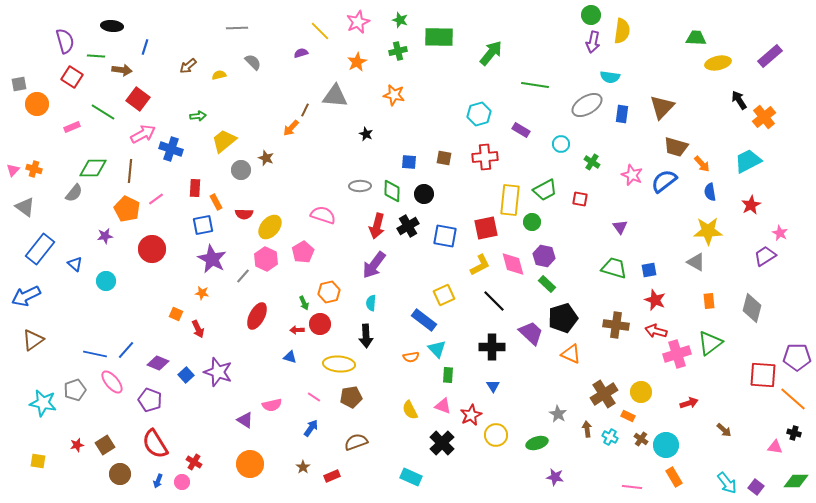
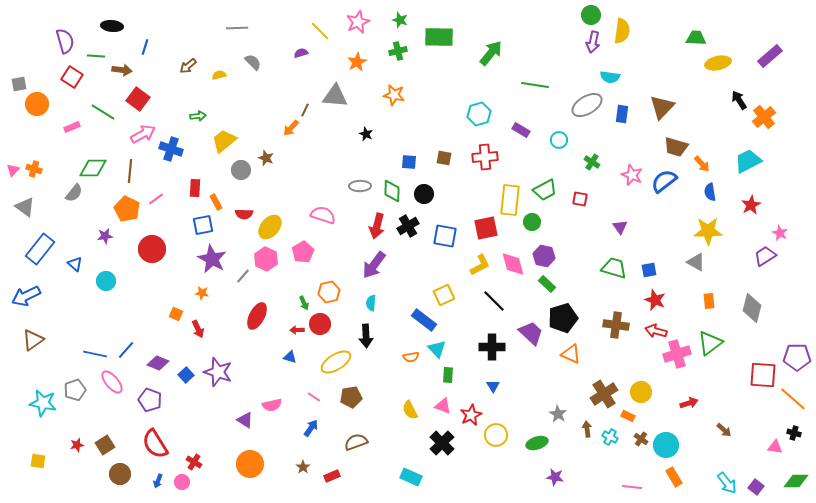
cyan circle at (561, 144): moved 2 px left, 4 px up
yellow ellipse at (339, 364): moved 3 px left, 2 px up; rotated 36 degrees counterclockwise
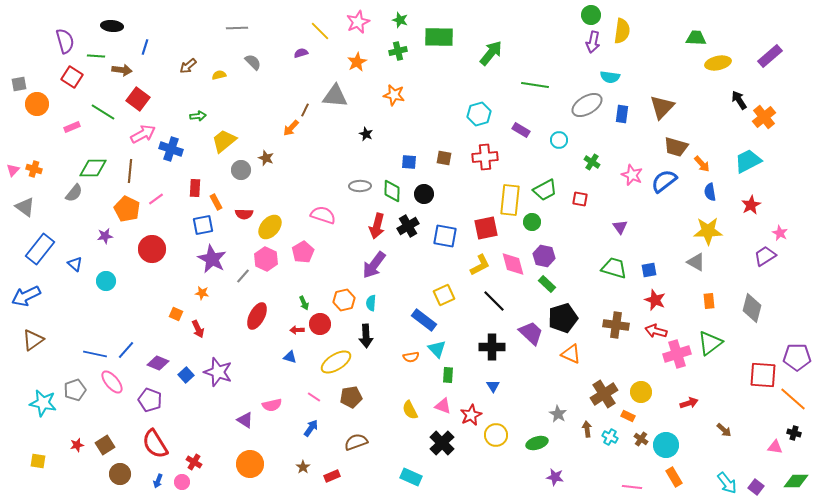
orange hexagon at (329, 292): moved 15 px right, 8 px down
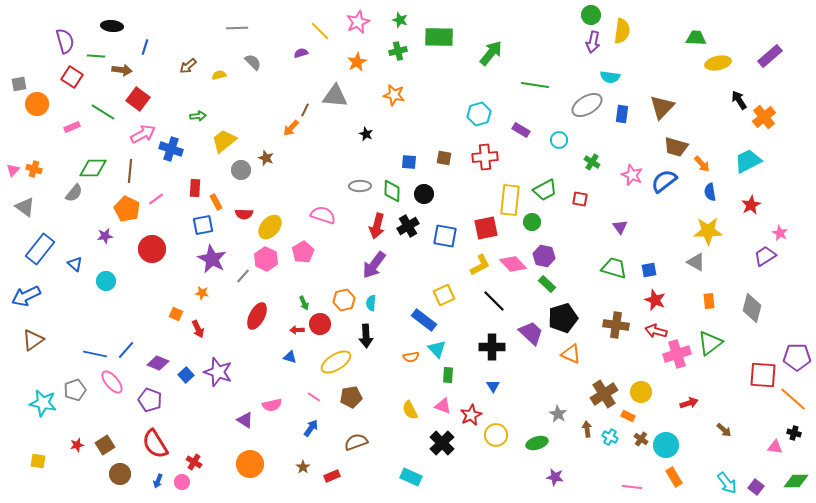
pink diamond at (513, 264): rotated 28 degrees counterclockwise
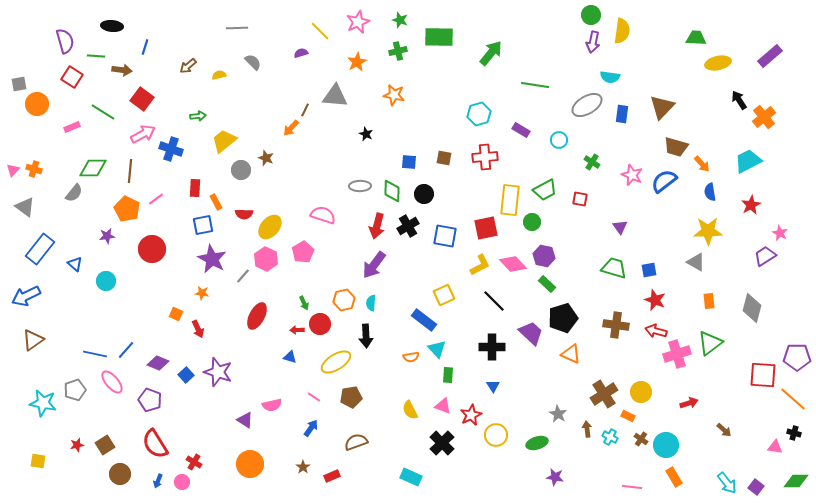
red square at (138, 99): moved 4 px right
purple star at (105, 236): moved 2 px right
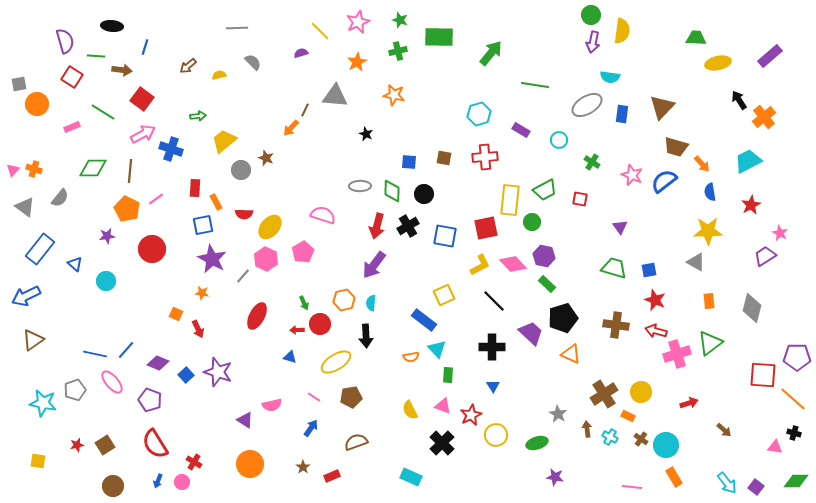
gray semicircle at (74, 193): moved 14 px left, 5 px down
brown circle at (120, 474): moved 7 px left, 12 px down
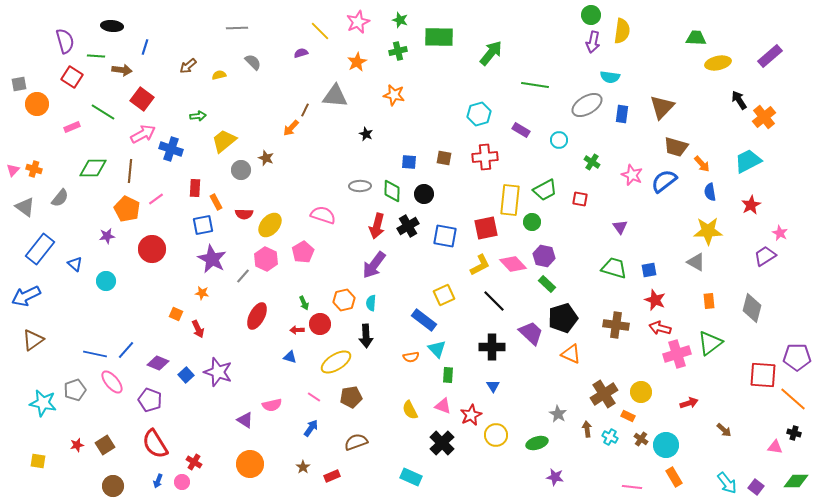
yellow ellipse at (270, 227): moved 2 px up
red arrow at (656, 331): moved 4 px right, 3 px up
